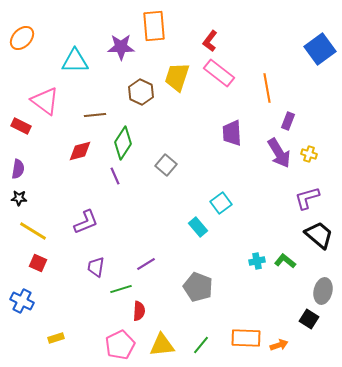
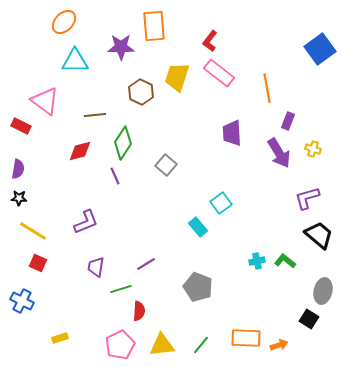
orange ellipse at (22, 38): moved 42 px right, 16 px up
yellow cross at (309, 154): moved 4 px right, 5 px up
yellow rectangle at (56, 338): moved 4 px right
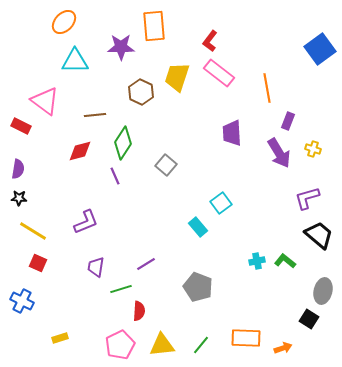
orange arrow at (279, 345): moved 4 px right, 3 px down
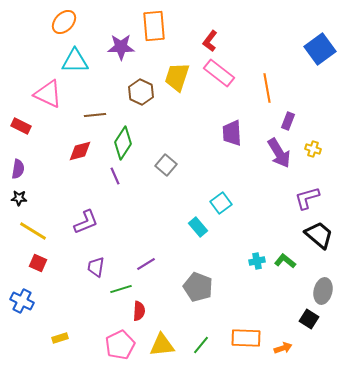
pink triangle at (45, 101): moved 3 px right, 7 px up; rotated 12 degrees counterclockwise
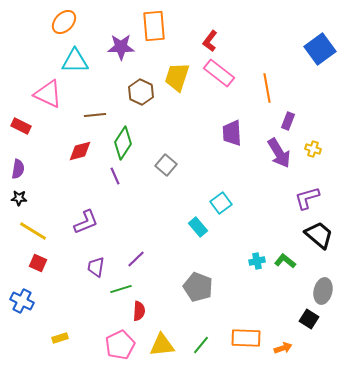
purple line at (146, 264): moved 10 px left, 5 px up; rotated 12 degrees counterclockwise
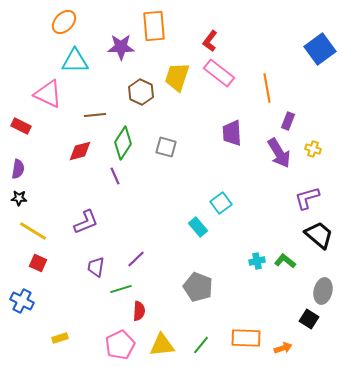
gray square at (166, 165): moved 18 px up; rotated 25 degrees counterclockwise
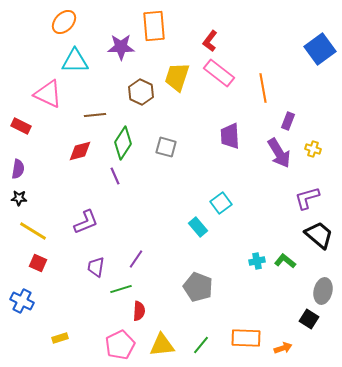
orange line at (267, 88): moved 4 px left
purple trapezoid at (232, 133): moved 2 px left, 3 px down
purple line at (136, 259): rotated 12 degrees counterclockwise
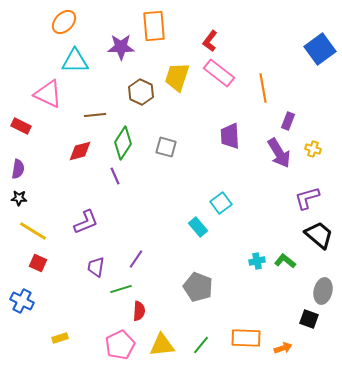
black square at (309, 319): rotated 12 degrees counterclockwise
